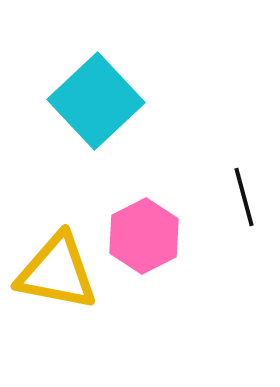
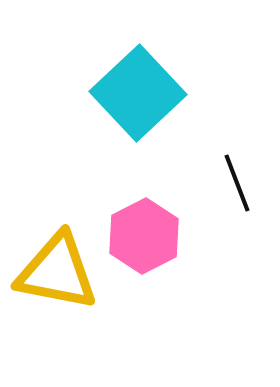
cyan square: moved 42 px right, 8 px up
black line: moved 7 px left, 14 px up; rotated 6 degrees counterclockwise
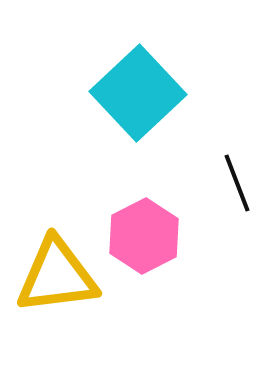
yellow triangle: moved 4 px down; rotated 18 degrees counterclockwise
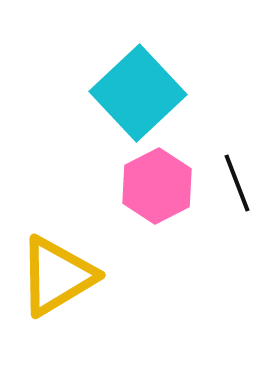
pink hexagon: moved 13 px right, 50 px up
yellow triangle: rotated 24 degrees counterclockwise
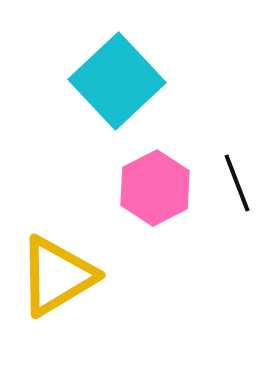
cyan square: moved 21 px left, 12 px up
pink hexagon: moved 2 px left, 2 px down
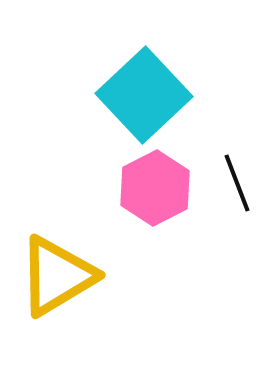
cyan square: moved 27 px right, 14 px down
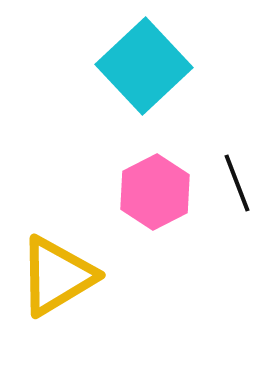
cyan square: moved 29 px up
pink hexagon: moved 4 px down
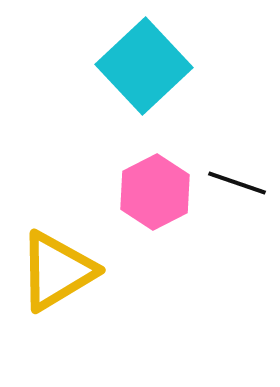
black line: rotated 50 degrees counterclockwise
yellow triangle: moved 5 px up
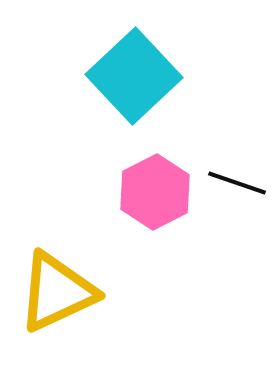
cyan square: moved 10 px left, 10 px down
yellow triangle: moved 21 px down; rotated 6 degrees clockwise
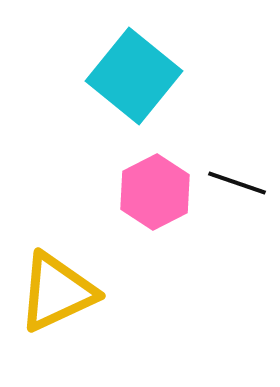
cyan square: rotated 8 degrees counterclockwise
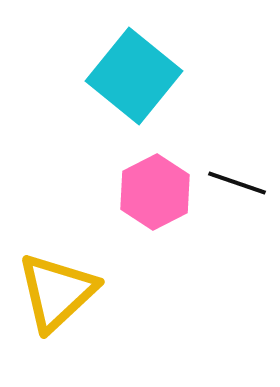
yellow triangle: rotated 18 degrees counterclockwise
